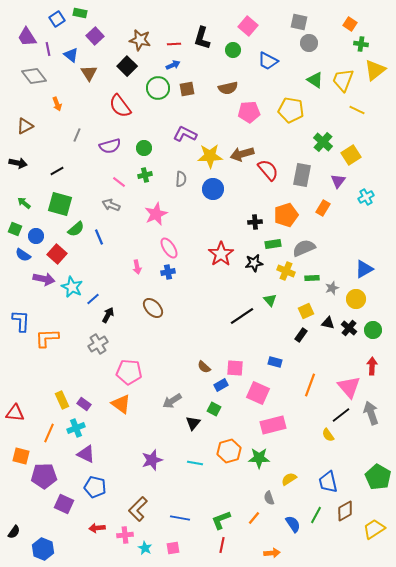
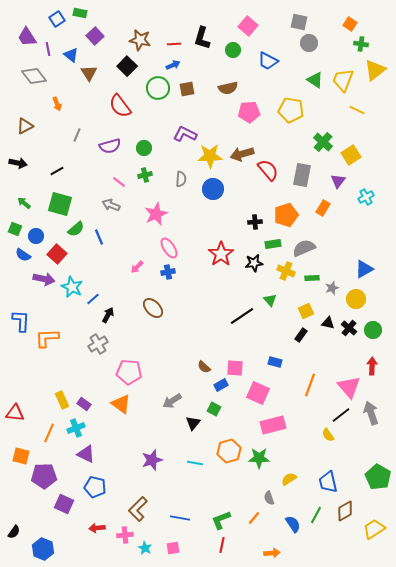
pink arrow at (137, 267): rotated 56 degrees clockwise
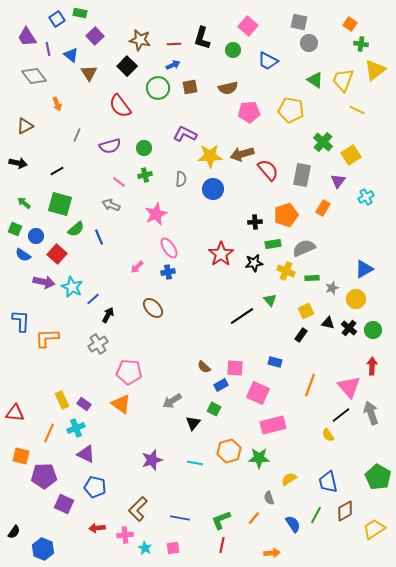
brown square at (187, 89): moved 3 px right, 2 px up
purple arrow at (44, 279): moved 3 px down
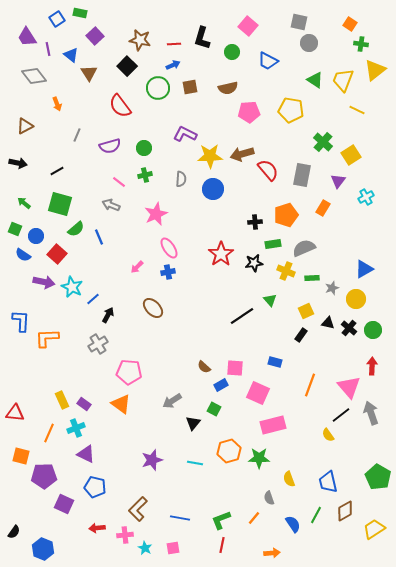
green circle at (233, 50): moved 1 px left, 2 px down
yellow semicircle at (289, 479): rotated 77 degrees counterclockwise
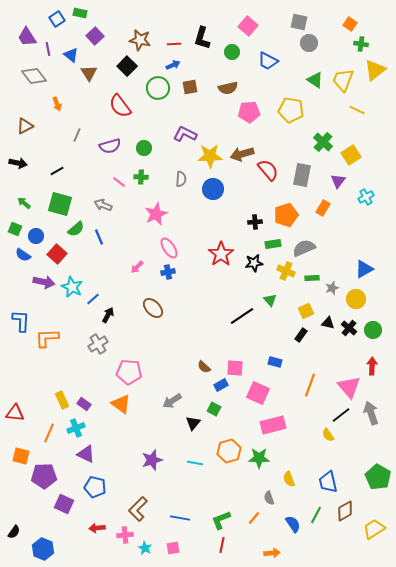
green cross at (145, 175): moved 4 px left, 2 px down; rotated 16 degrees clockwise
gray arrow at (111, 205): moved 8 px left
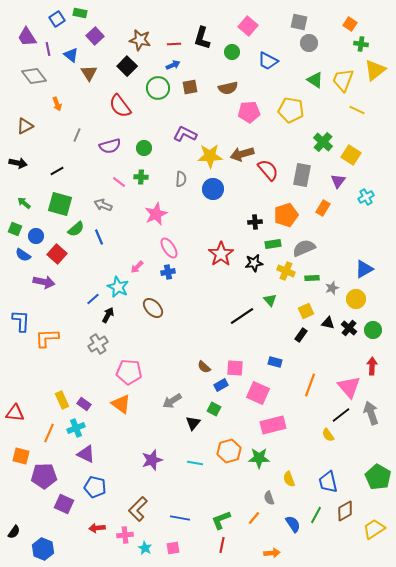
yellow square at (351, 155): rotated 24 degrees counterclockwise
cyan star at (72, 287): moved 46 px right
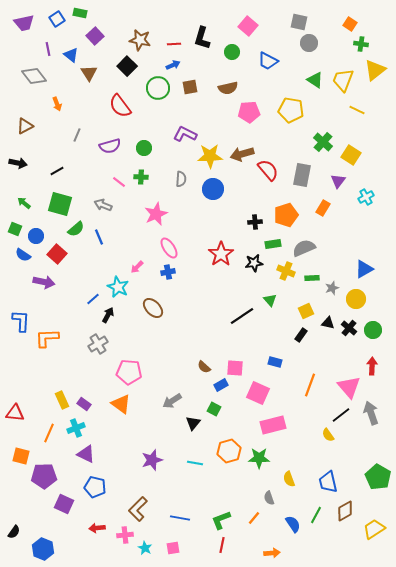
purple trapezoid at (27, 37): moved 3 px left, 14 px up; rotated 70 degrees counterclockwise
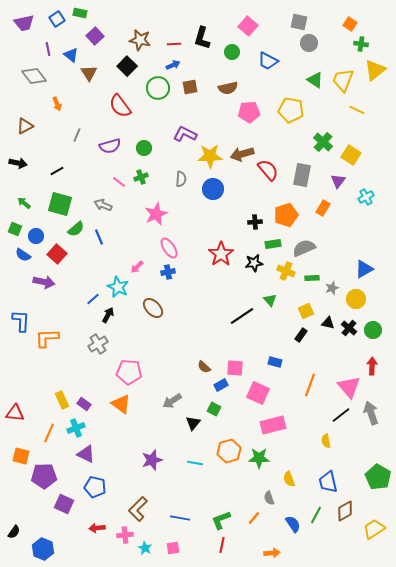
green cross at (141, 177): rotated 24 degrees counterclockwise
yellow semicircle at (328, 435): moved 2 px left, 6 px down; rotated 24 degrees clockwise
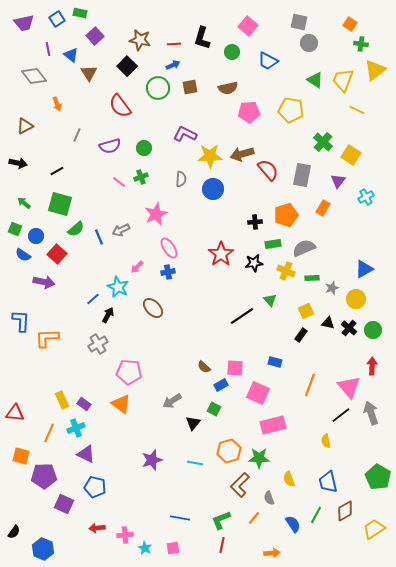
gray arrow at (103, 205): moved 18 px right, 25 px down; rotated 48 degrees counterclockwise
brown L-shape at (138, 509): moved 102 px right, 24 px up
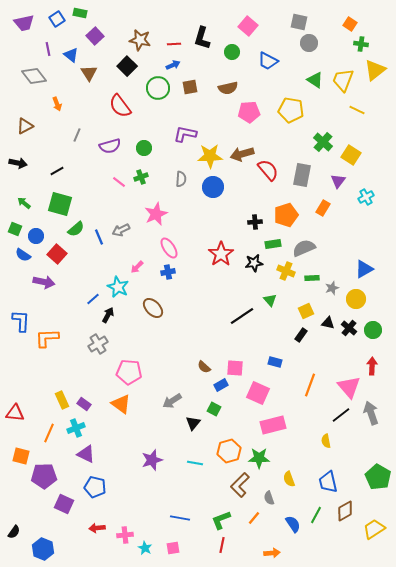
purple L-shape at (185, 134): rotated 15 degrees counterclockwise
blue circle at (213, 189): moved 2 px up
